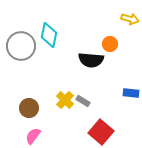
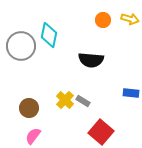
orange circle: moved 7 px left, 24 px up
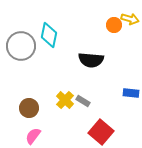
orange circle: moved 11 px right, 5 px down
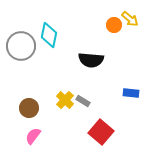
yellow arrow: rotated 24 degrees clockwise
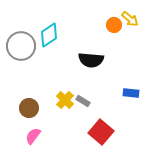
cyan diamond: rotated 45 degrees clockwise
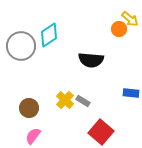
orange circle: moved 5 px right, 4 px down
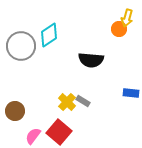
yellow arrow: moved 3 px left, 1 px up; rotated 66 degrees clockwise
yellow cross: moved 2 px right, 2 px down
brown circle: moved 14 px left, 3 px down
red square: moved 42 px left
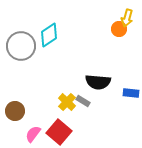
black semicircle: moved 7 px right, 22 px down
pink semicircle: moved 2 px up
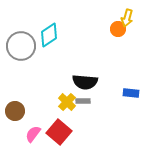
orange circle: moved 1 px left
black semicircle: moved 13 px left
gray rectangle: rotated 32 degrees counterclockwise
